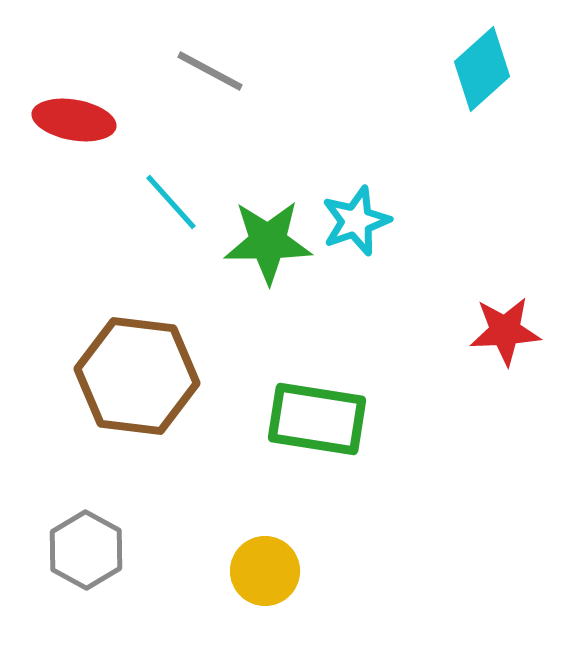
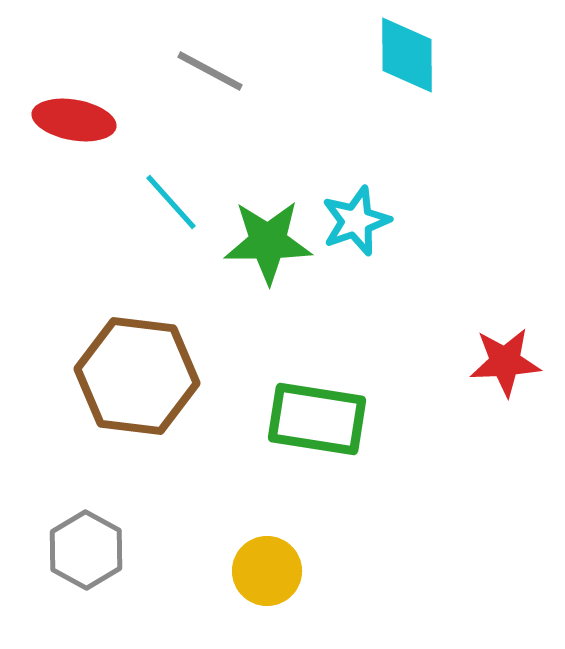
cyan diamond: moved 75 px left, 14 px up; rotated 48 degrees counterclockwise
red star: moved 31 px down
yellow circle: moved 2 px right
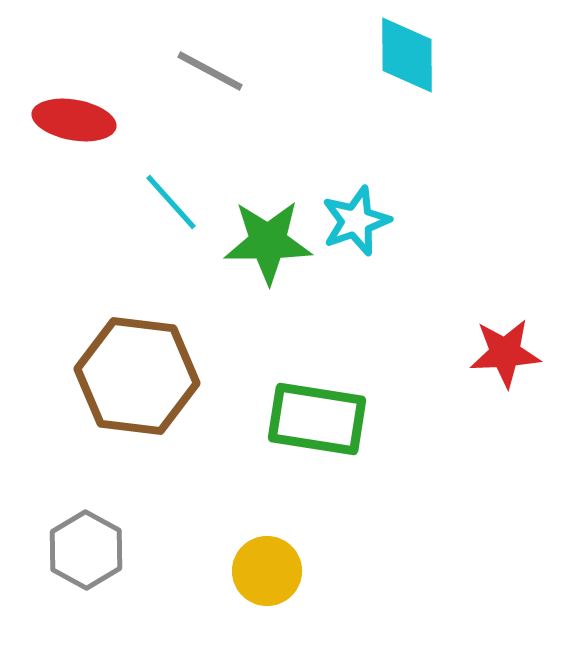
red star: moved 9 px up
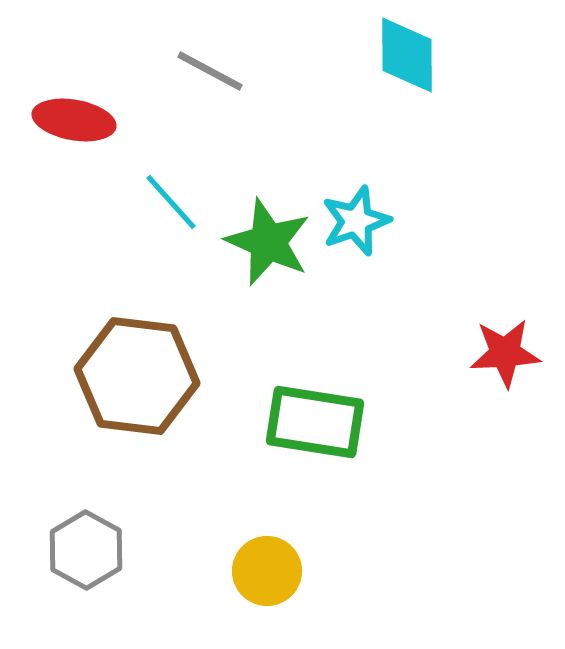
green star: rotated 24 degrees clockwise
green rectangle: moved 2 px left, 3 px down
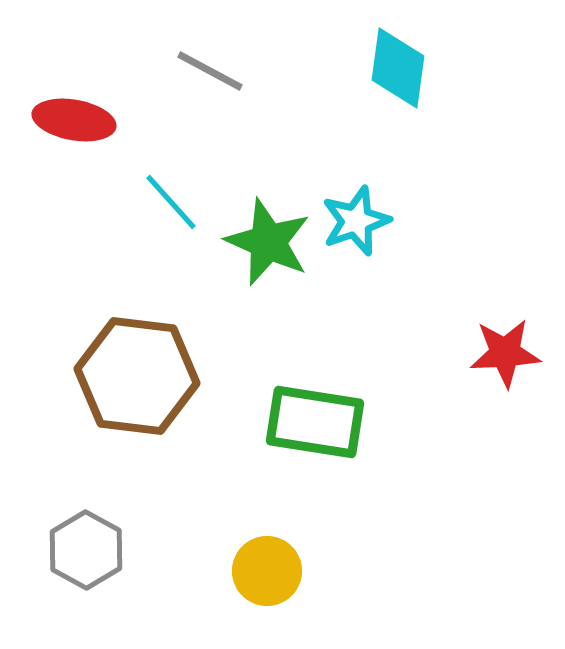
cyan diamond: moved 9 px left, 13 px down; rotated 8 degrees clockwise
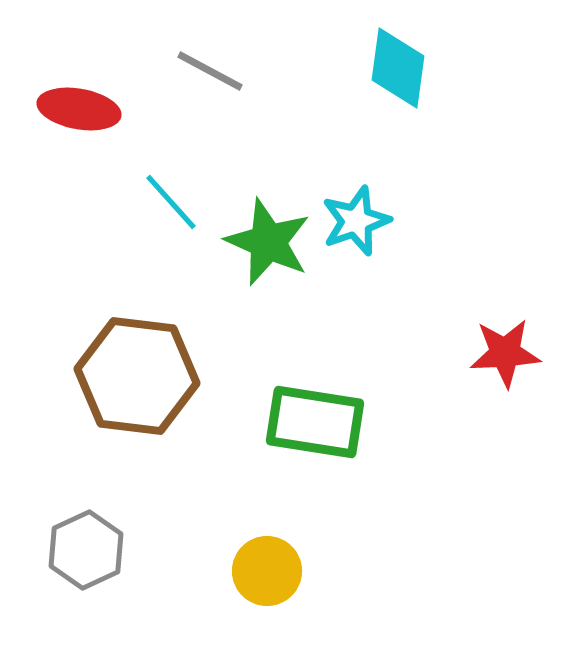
red ellipse: moved 5 px right, 11 px up
gray hexagon: rotated 6 degrees clockwise
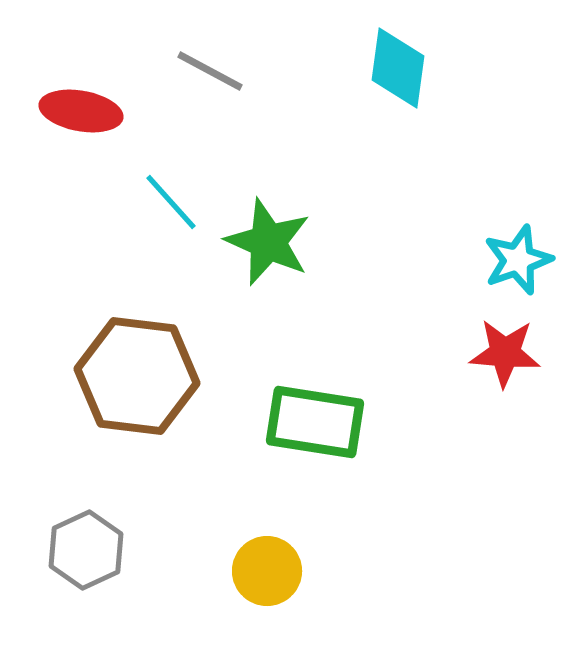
red ellipse: moved 2 px right, 2 px down
cyan star: moved 162 px right, 39 px down
red star: rotated 8 degrees clockwise
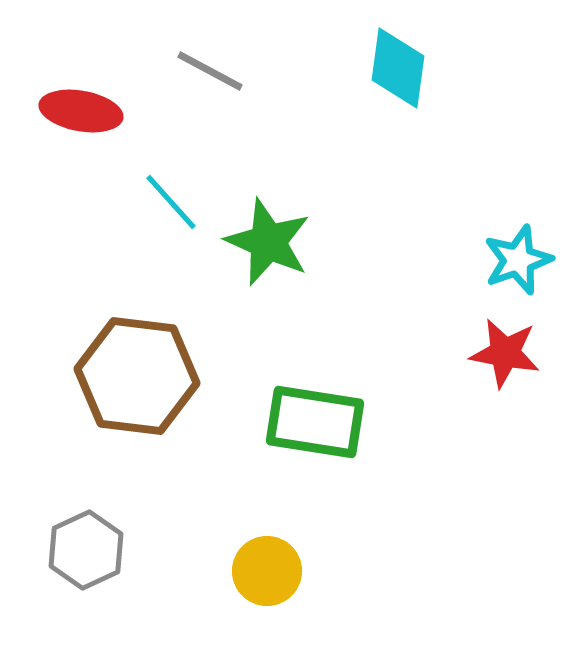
red star: rotated 6 degrees clockwise
